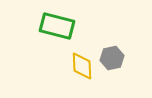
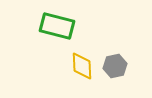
gray hexagon: moved 3 px right, 8 px down
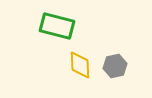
yellow diamond: moved 2 px left, 1 px up
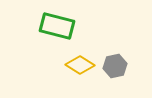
yellow diamond: rotated 56 degrees counterclockwise
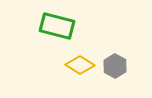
gray hexagon: rotated 20 degrees counterclockwise
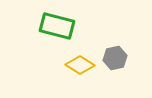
gray hexagon: moved 8 px up; rotated 20 degrees clockwise
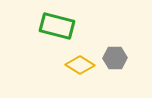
gray hexagon: rotated 10 degrees clockwise
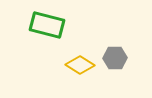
green rectangle: moved 10 px left, 1 px up
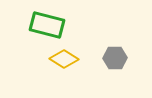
yellow diamond: moved 16 px left, 6 px up
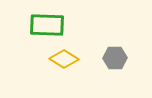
green rectangle: rotated 12 degrees counterclockwise
